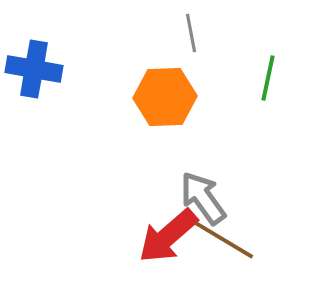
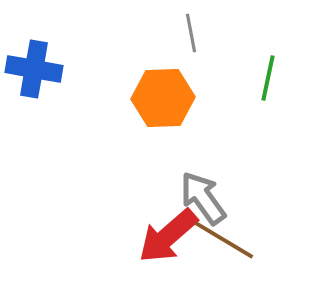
orange hexagon: moved 2 px left, 1 px down
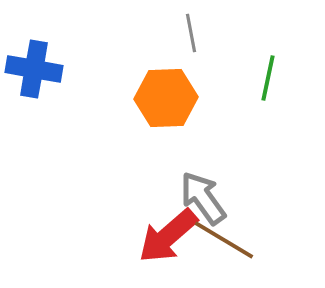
orange hexagon: moved 3 px right
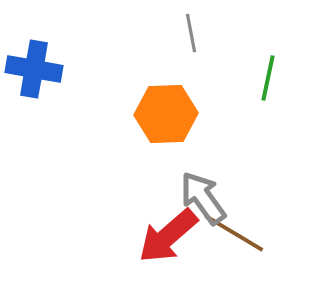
orange hexagon: moved 16 px down
brown line: moved 10 px right, 7 px up
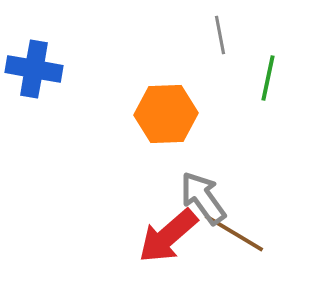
gray line: moved 29 px right, 2 px down
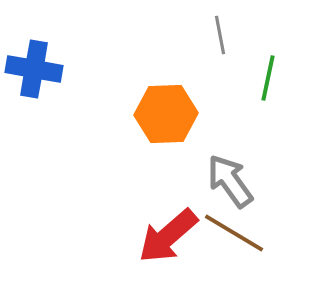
gray arrow: moved 27 px right, 17 px up
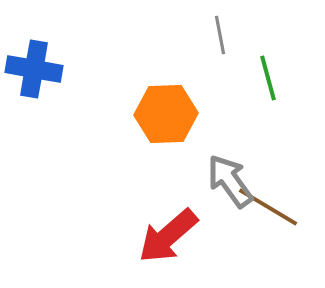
green line: rotated 27 degrees counterclockwise
brown line: moved 34 px right, 26 px up
